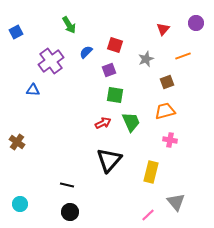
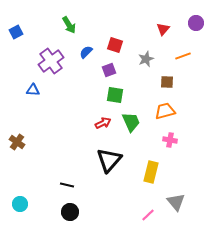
brown square: rotated 24 degrees clockwise
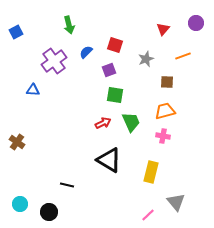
green arrow: rotated 18 degrees clockwise
purple cross: moved 3 px right
pink cross: moved 7 px left, 4 px up
black triangle: rotated 40 degrees counterclockwise
black circle: moved 21 px left
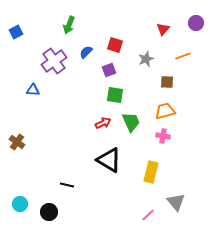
green arrow: rotated 36 degrees clockwise
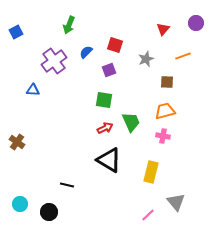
green square: moved 11 px left, 5 px down
red arrow: moved 2 px right, 5 px down
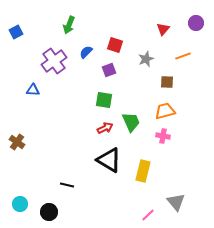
yellow rectangle: moved 8 px left, 1 px up
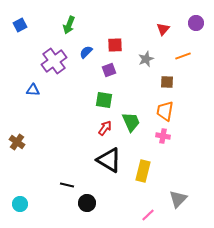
blue square: moved 4 px right, 7 px up
red square: rotated 21 degrees counterclockwise
orange trapezoid: rotated 65 degrees counterclockwise
red arrow: rotated 28 degrees counterclockwise
gray triangle: moved 2 px right, 3 px up; rotated 24 degrees clockwise
black circle: moved 38 px right, 9 px up
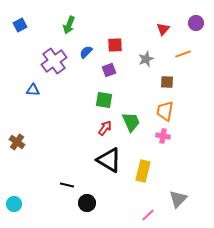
orange line: moved 2 px up
cyan circle: moved 6 px left
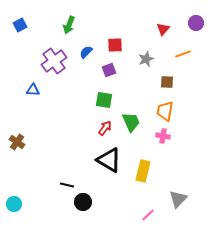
black circle: moved 4 px left, 1 px up
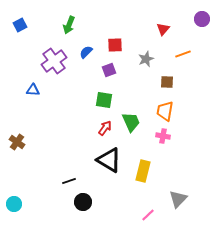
purple circle: moved 6 px right, 4 px up
black line: moved 2 px right, 4 px up; rotated 32 degrees counterclockwise
